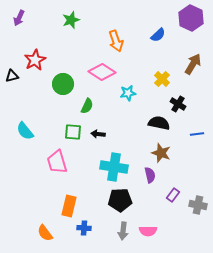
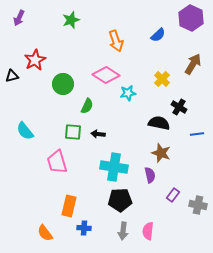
pink diamond: moved 4 px right, 3 px down
black cross: moved 1 px right, 3 px down
pink semicircle: rotated 96 degrees clockwise
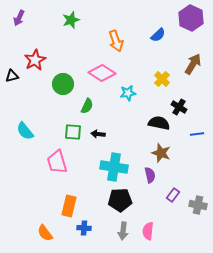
pink diamond: moved 4 px left, 2 px up
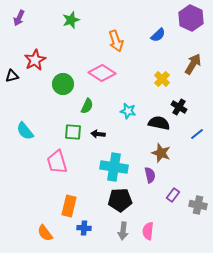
cyan star: moved 18 px down; rotated 21 degrees clockwise
blue line: rotated 32 degrees counterclockwise
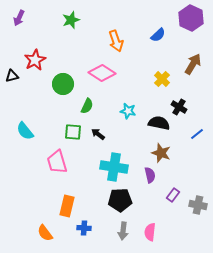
black arrow: rotated 32 degrees clockwise
orange rectangle: moved 2 px left
pink semicircle: moved 2 px right, 1 px down
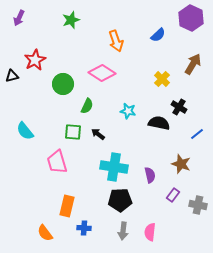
brown star: moved 20 px right, 11 px down
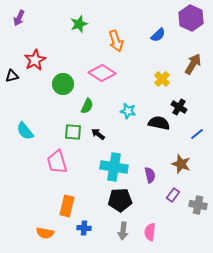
green star: moved 8 px right, 4 px down
orange semicircle: rotated 42 degrees counterclockwise
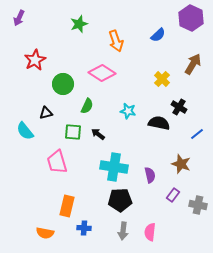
black triangle: moved 34 px right, 37 px down
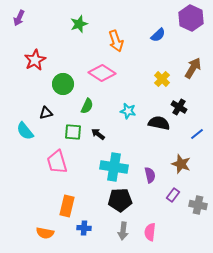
brown arrow: moved 4 px down
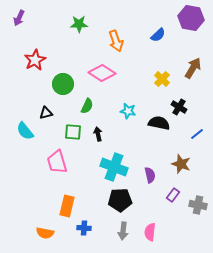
purple hexagon: rotated 15 degrees counterclockwise
green star: rotated 18 degrees clockwise
black arrow: rotated 40 degrees clockwise
cyan cross: rotated 12 degrees clockwise
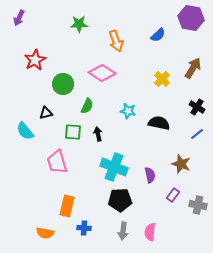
black cross: moved 18 px right
